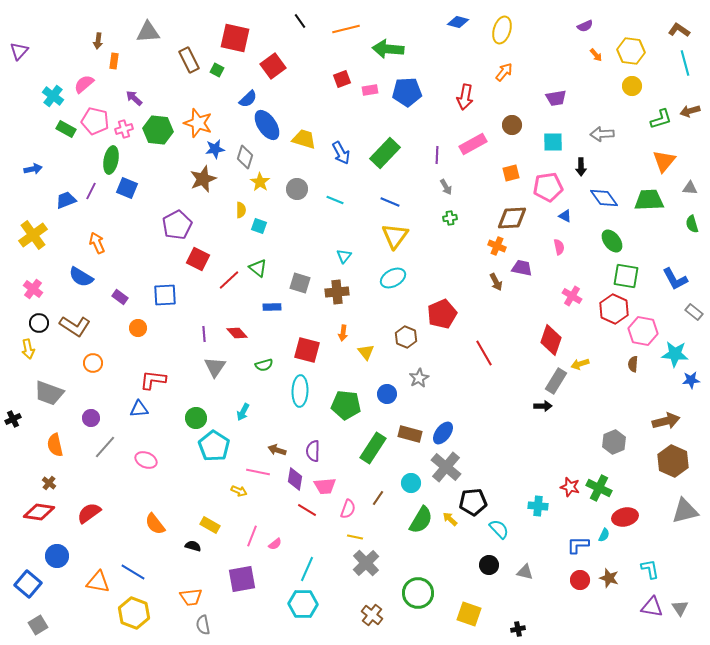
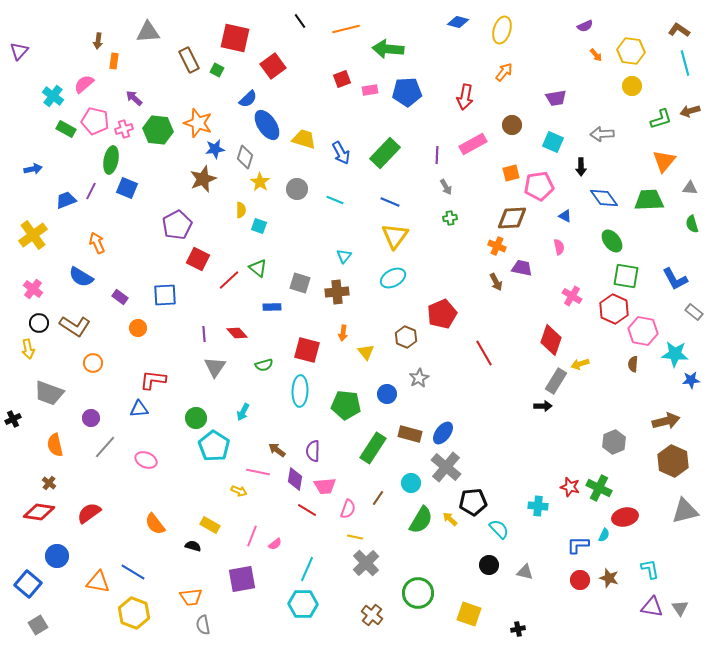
cyan square at (553, 142): rotated 25 degrees clockwise
pink pentagon at (548, 187): moved 9 px left, 1 px up
brown arrow at (277, 450): rotated 18 degrees clockwise
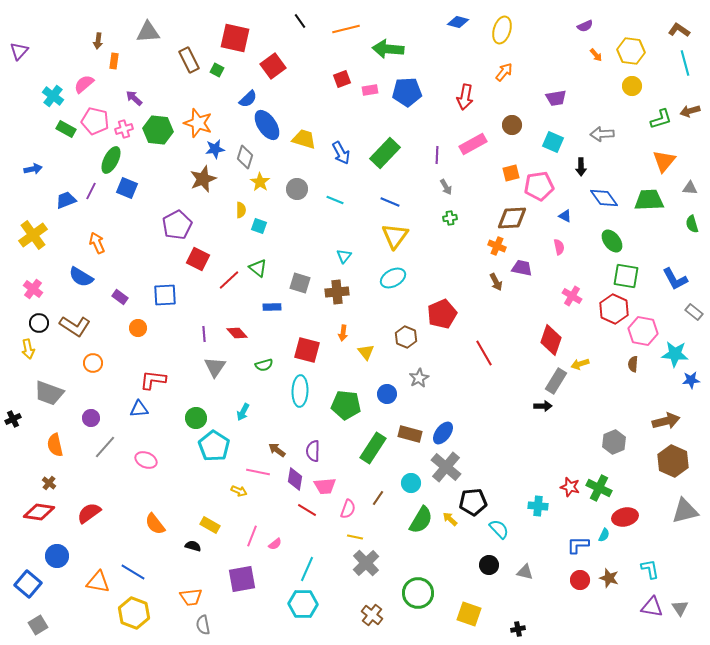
green ellipse at (111, 160): rotated 16 degrees clockwise
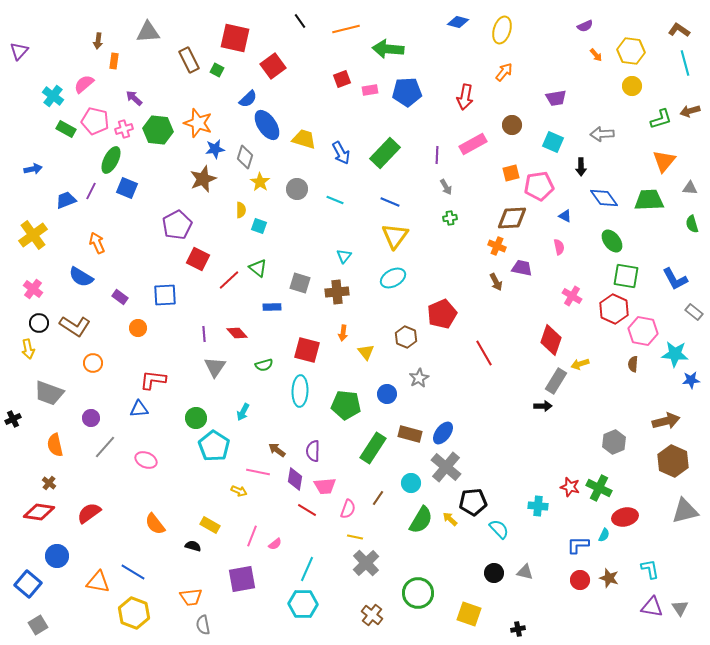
black circle at (489, 565): moved 5 px right, 8 px down
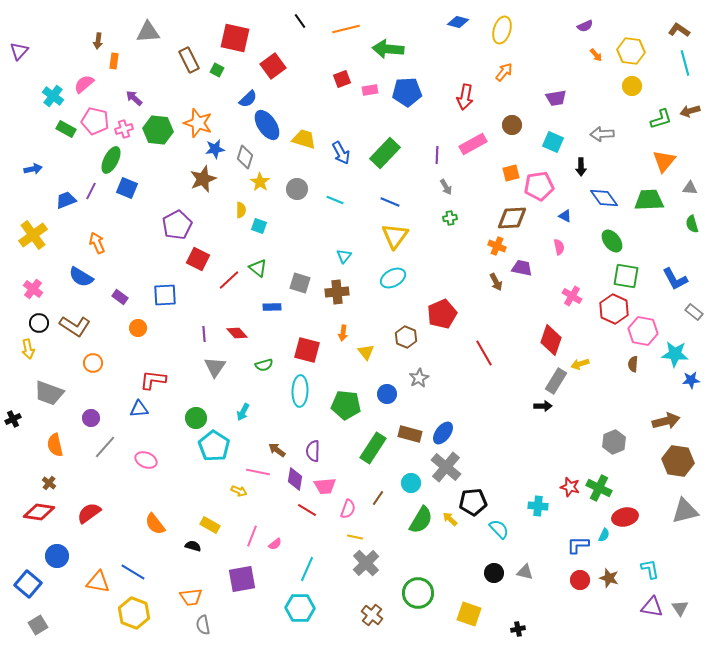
brown hexagon at (673, 461): moved 5 px right; rotated 16 degrees counterclockwise
cyan hexagon at (303, 604): moved 3 px left, 4 px down
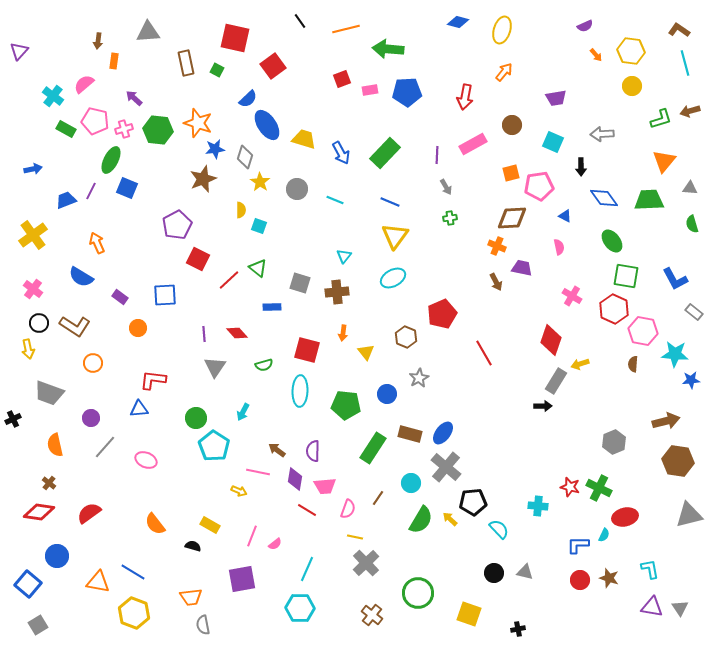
brown rectangle at (189, 60): moved 3 px left, 3 px down; rotated 15 degrees clockwise
gray triangle at (685, 511): moved 4 px right, 4 px down
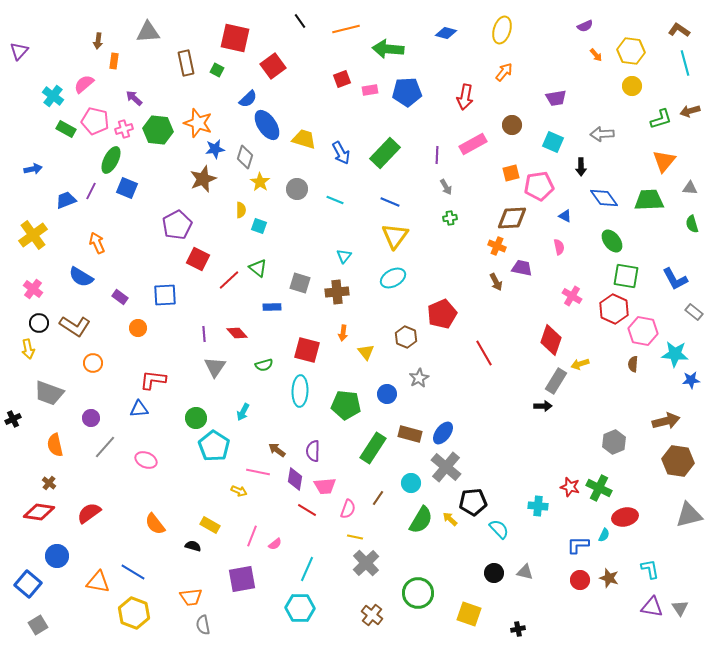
blue diamond at (458, 22): moved 12 px left, 11 px down
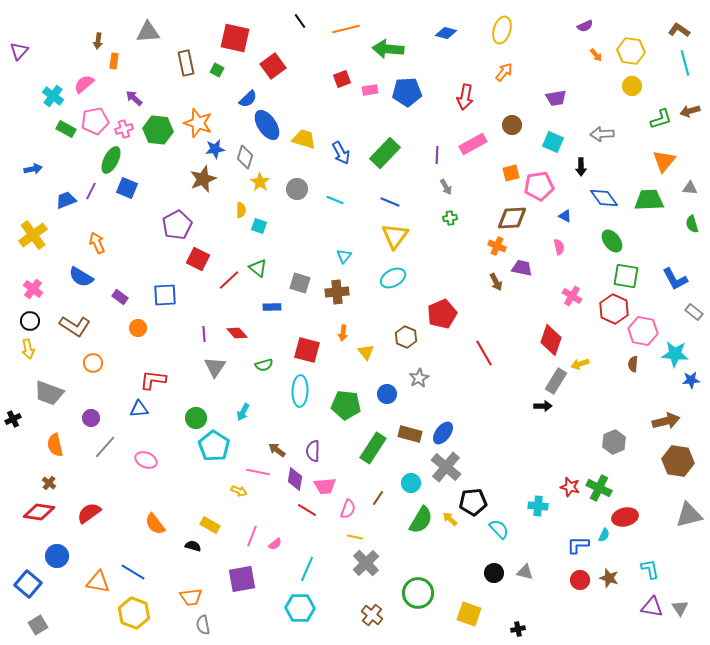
pink pentagon at (95, 121): rotated 24 degrees counterclockwise
black circle at (39, 323): moved 9 px left, 2 px up
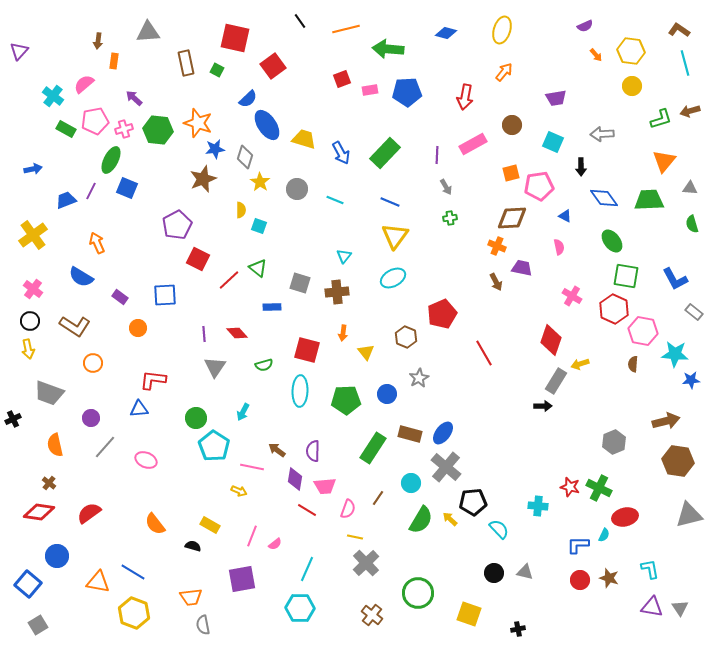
green pentagon at (346, 405): moved 5 px up; rotated 8 degrees counterclockwise
pink line at (258, 472): moved 6 px left, 5 px up
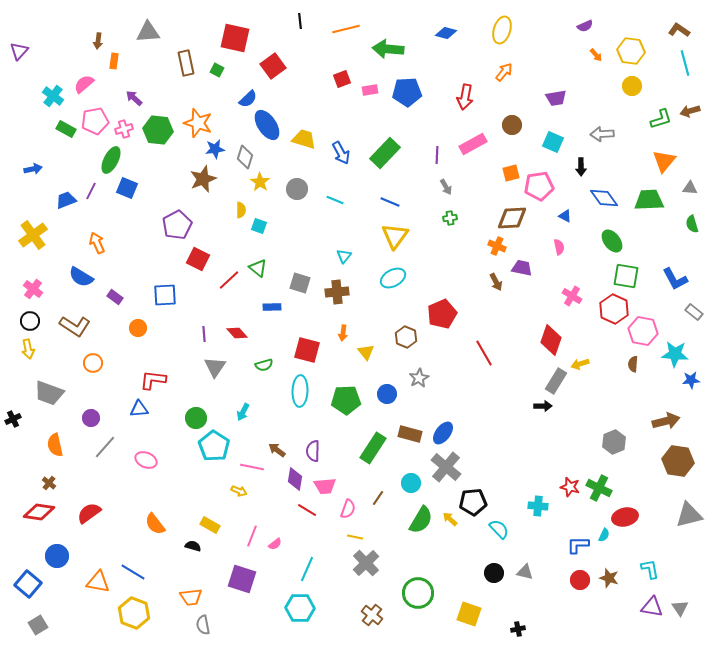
black line at (300, 21): rotated 28 degrees clockwise
purple rectangle at (120, 297): moved 5 px left
purple square at (242, 579): rotated 28 degrees clockwise
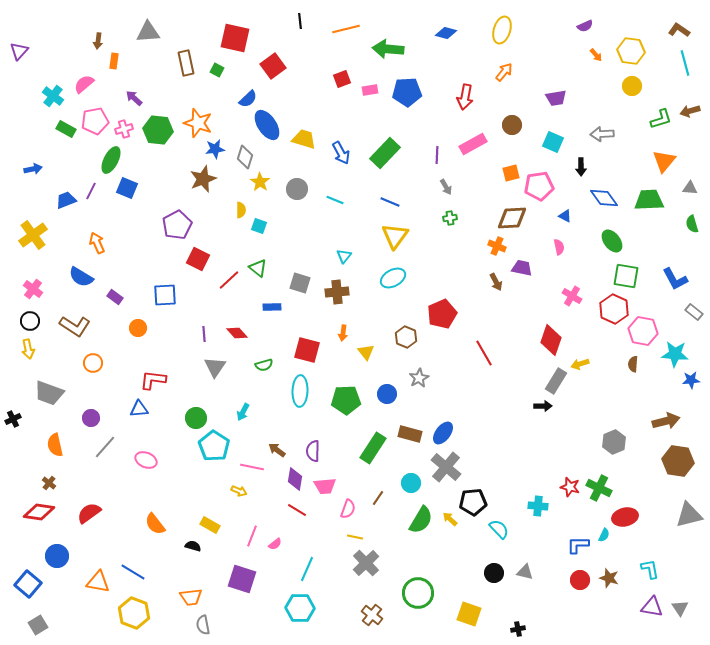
red line at (307, 510): moved 10 px left
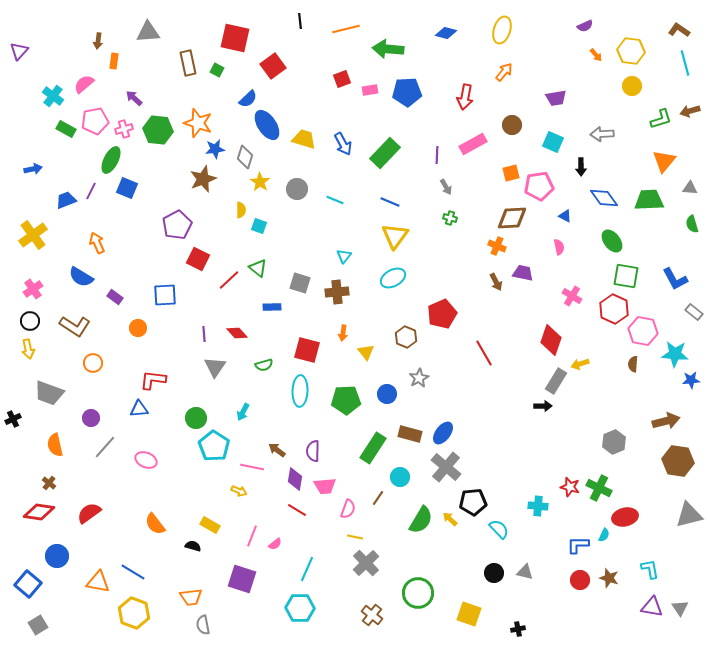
brown rectangle at (186, 63): moved 2 px right
blue arrow at (341, 153): moved 2 px right, 9 px up
green cross at (450, 218): rotated 24 degrees clockwise
purple trapezoid at (522, 268): moved 1 px right, 5 px down
pink cross at (33, 289): rotated 18 degrees clockwise
cyan circle at (411, 483): moved 11 px left, 6 px up
